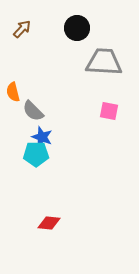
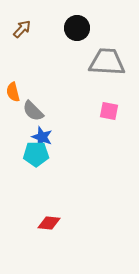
gray trapezoid: moved 3 px right
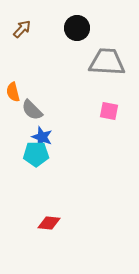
gray semicircle: moved 1 px left, 1 px up
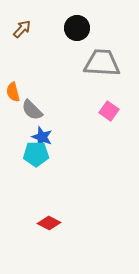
gray trapezoid: moved 5 px left, 1 px down
pink square: rotated 24 degrees clockwise
red diamond: rotated 20 degrees clockwise
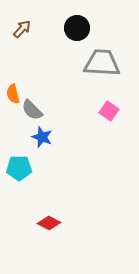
orange semicircle: moved 2 px down
cyan pentagon: moved 17 px left, 14 px down
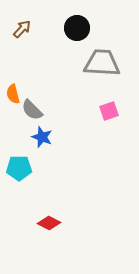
pink square: rotated 36 degrees clockwise
